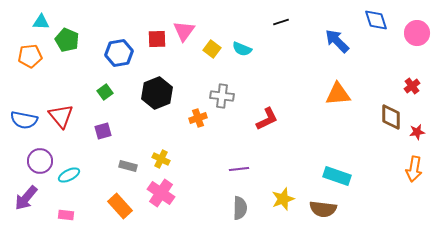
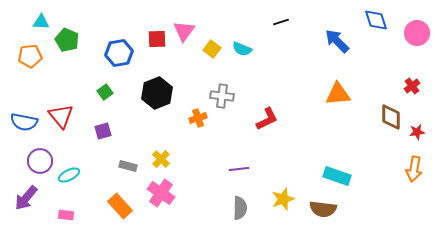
blue semicircle: moved 2 px down
yellow cross: rotated 18 degrees clockwise
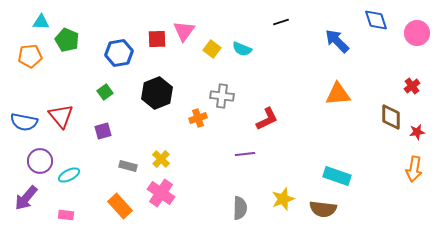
purple line: moved 6 px right, 15 px up
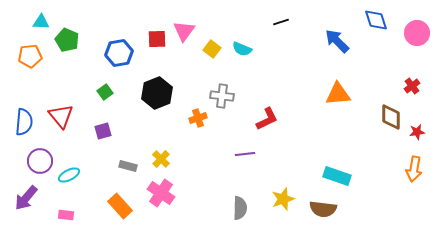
blue semicircle: rotated 96 degrees counterclockwise
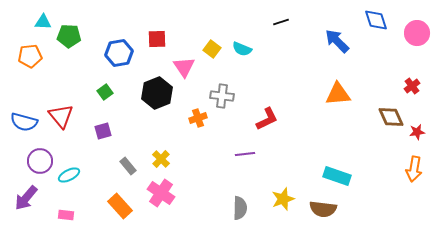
cyan triangle: moved 2 px right
pink triangle: moved 36 px down; rotated 10 degrees counterclockwise
green pentagon: moved 2 px right, 4 px up; rotated 20 degrees counterclockwise
brown diamond: rotated 24 degrees counterclockwise
blue semicircle: rotated 100 degrees clockwise
gray rectangle: rotated 36 degrees clockwise
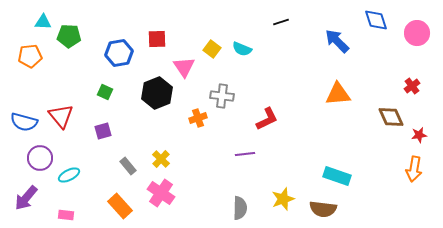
green square: rotated 28 degrees counterclockwise
red star: moved 2 px right, 3 px down
purple circle: moved 3 px up
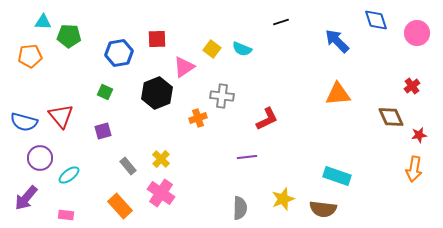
pink triangle: rotated 30 degrees clockwise
purple line: moved 2 px right, 3 px down
cyan ellipse: rotated 10 degrees counterclockwise
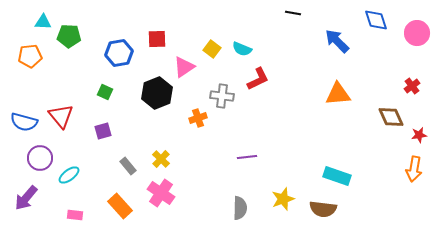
black line: moved 12 px right, 9 px up; rotated 28 degrees clockwise
red L-shape: moved 9 px left, 40 px up
pink rectangle: moved 9 px right
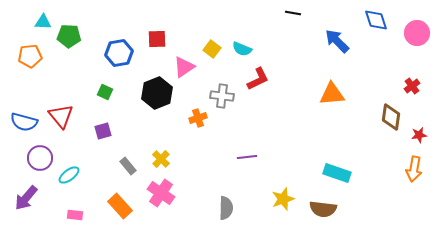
orange triangle: moved 6 px left
brown diamond: rotated 32 degrees clockwise
cyan rectangle: moved 3 px up
gray semicircle: moved 14 px left
